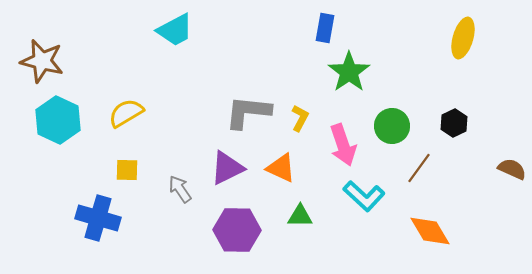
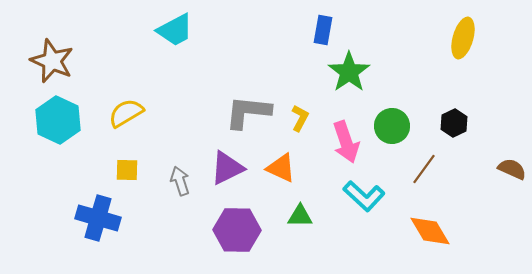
blue rectangle: moved 2 px left, 2 px down
brown star: moved 10 px right; rotated 9 degrees clockwise
pink arrow: moved 3 px right, 3 px up
brown line: moved 5 px right, 1 px down
gray arrow: moved 8 px up; rotated 16 degrees clockwise
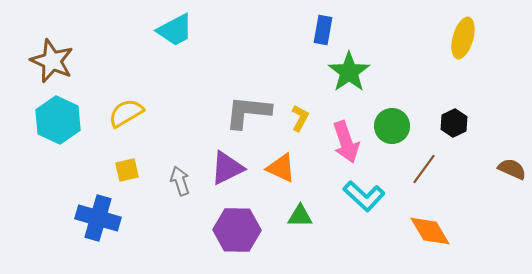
yellow square: rotated 15 degrees counterclockwise
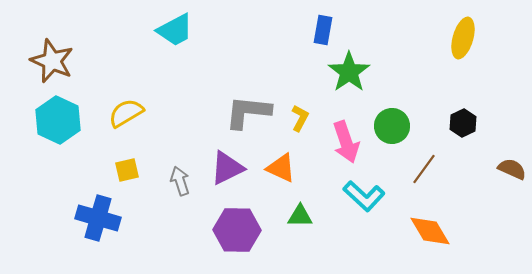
black hexagon: moved 9 px right
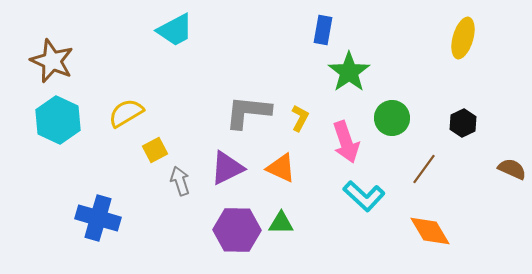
green circle: moved 8 px up
yellow square: moved 28 px right, 20 px up; rotated 15 degrees counterclockwise
green triangle: moved 19 px left, 7 px down
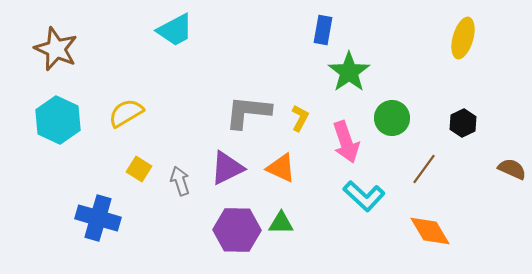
brown star: moved 4 px right, 12 px up
yellow square: moved 16 px left, 19 px down; rotated 30 degrees counterclockwise
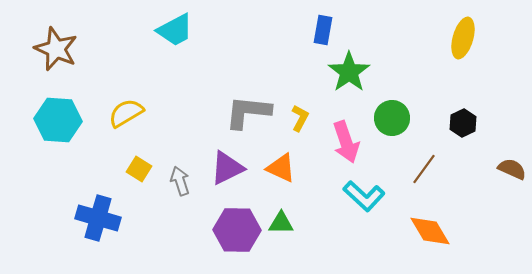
cyan hexagon: rotated 21 degrees counterclockwise
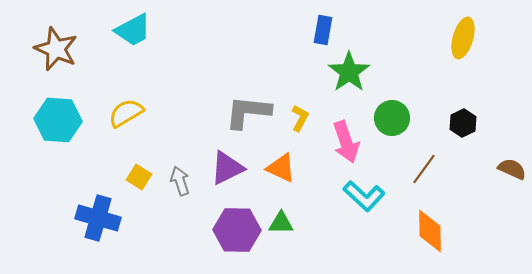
cyan trapezoid: moved 42 px left
yellow square: moved 8 px down
orange diamond: rotated 30 degrees clockwise
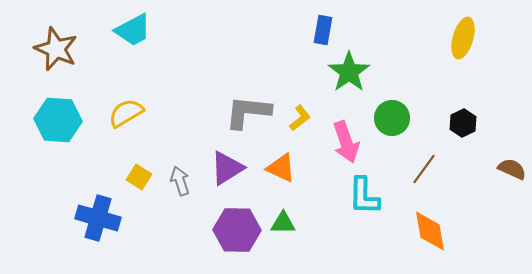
yellow L-shape: rotated 24 degrees clockwise
purple triangle: rotated 6 degrees counterclockwise
cyan L-shape: rotated 48 degrees clockwise
green triangle: moved 2 px right
orange diamond: rotated 9 degrees counterclockwise
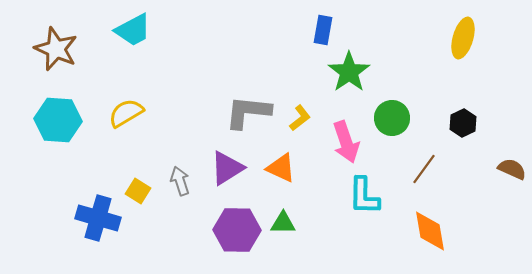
yellow square: moved 1 px left, 14 px down
